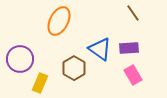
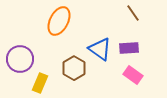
pink rectangle: rotated 24 degrees counterclockwise
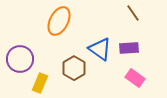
pink rectangle: moved 2 px right, 3 px down
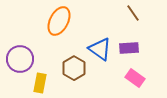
yellow rectangle: rotated 12 degrees counterclockwise
